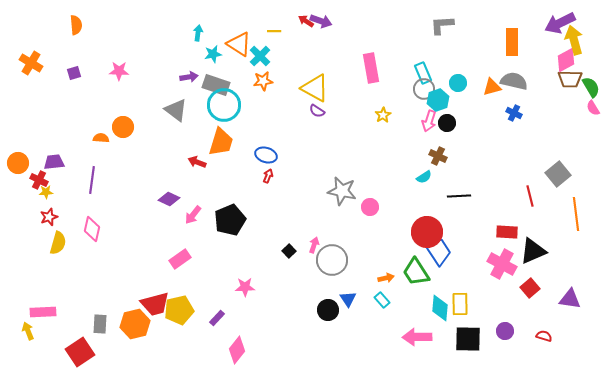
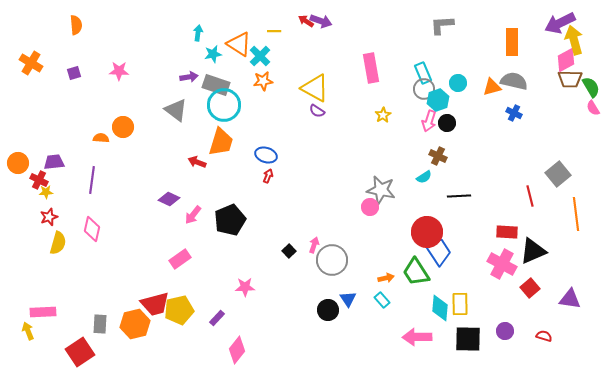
gray star at (342, 191): moved 39 px right, 1 px up
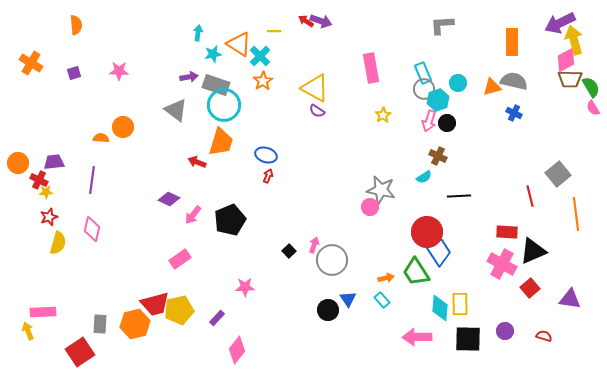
orange star at (263, 81): rotated 24 degrees counterclockwise
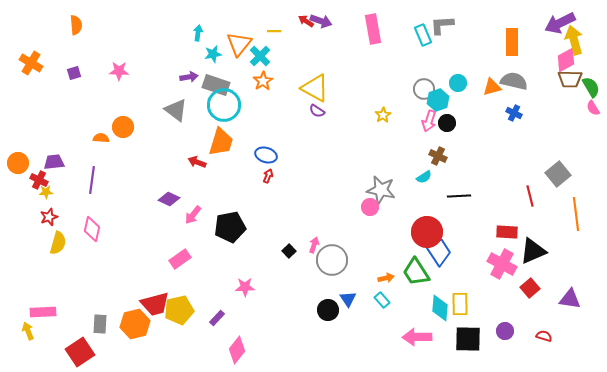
orange triangle at (239, 44): rotated 36 degrees clockwise
pink rectangle at (371, 68): moved 2 px right, 39 px up
cyan rectangle at (423, 73): moved 38 px up
black pentagon at (230, 220): moved 7 px down; rotated 12 degrees clockwise
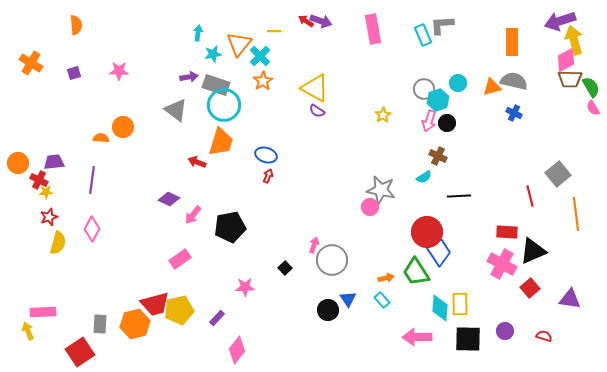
purple arrow at (560, 23): moved 2 px up; rotated 8 degrees clockwise
pink diamond at (92, 229): rotated 15 degrees clockwise
black square at (289, 251): moved 4 px left, 17 px down
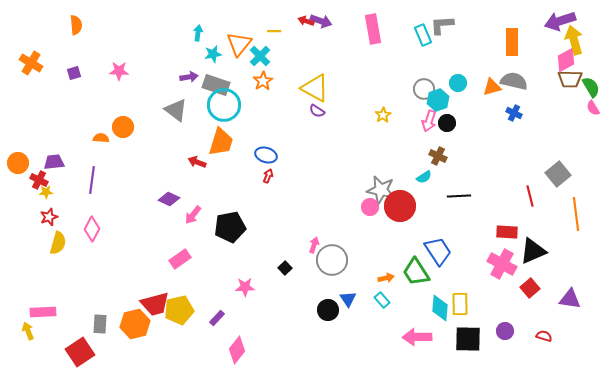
red arrow at (306, 21): rotated 14 degrees counterclockwise
red circle at (427, 232): moved 27 px left, 26 px up
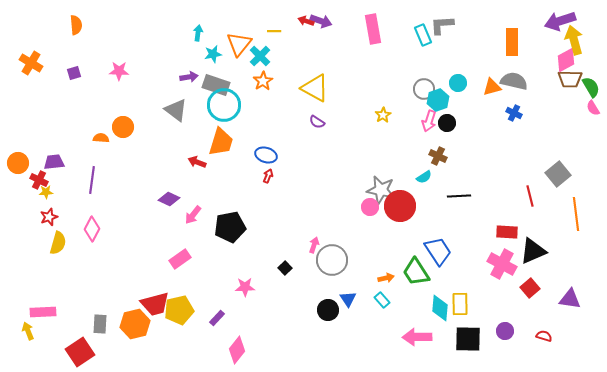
purple semicircle at (317, 111): moved 11 px down
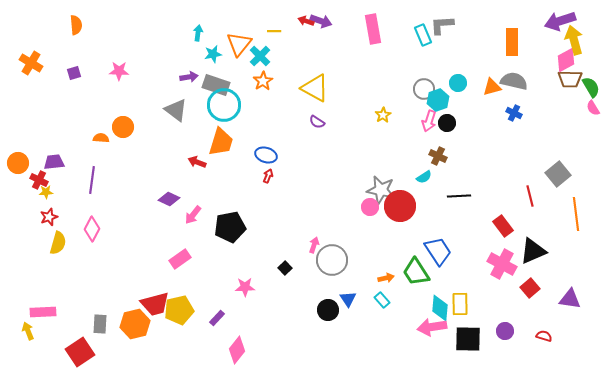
red rectangle at (507, 232): moved 4 px left, 6 px up; rotated 50 degrees clockwise
pink arrow at (417, 337): moved 15 px right, 10 px up; rotated 8 degrees counterclockwise
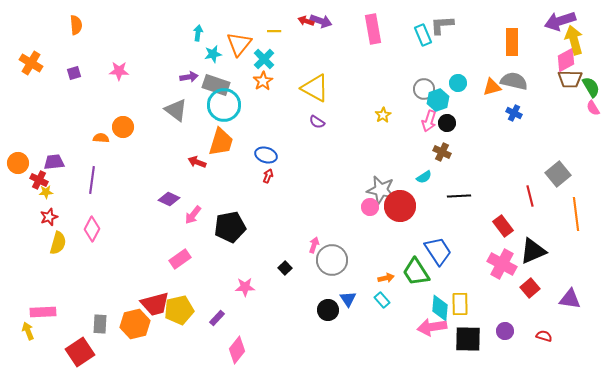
cyan cross at (260, 56): moved 4 px right, 3 px down
brown cross at (438, 156): moved 4 px right, 4 px up
